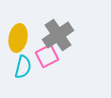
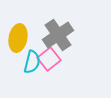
pink square: moved 2 px right, 3 px down; rotated 10 degrees counterclockwise
cyan semicircle: moved 9 px right, 5 px up
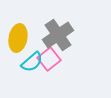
cyan semicircle: rotated 35 degrees clockwise
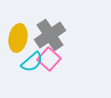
gray cross: moved 8 px left
pink square: rotated 10 degrees counterclockwise
